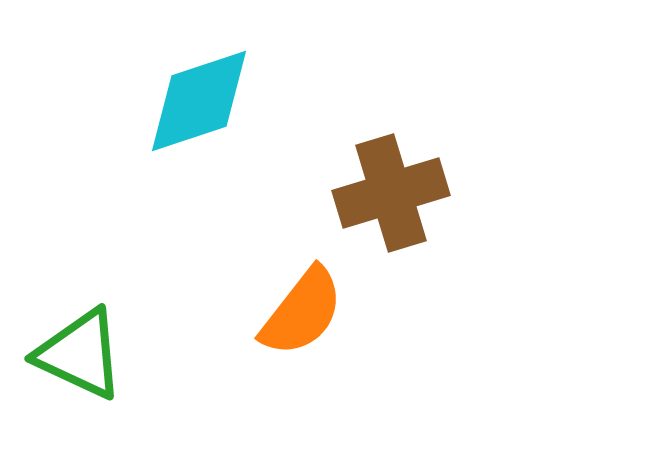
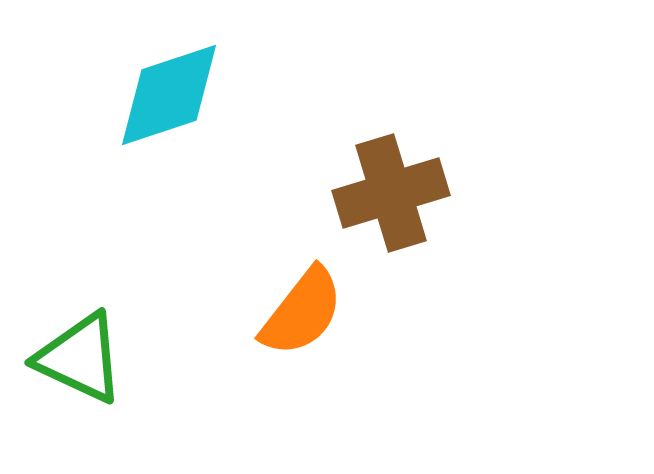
cyan diamond: moved 30 px left, 6 px up
green triangle: moved 4 px down
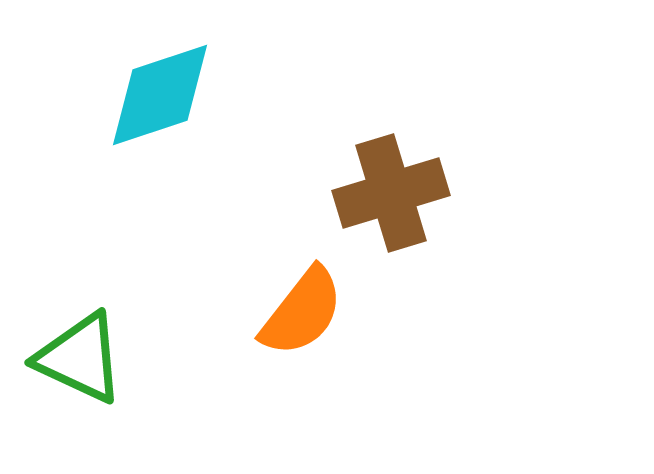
cyan diamond: moved 9 px left
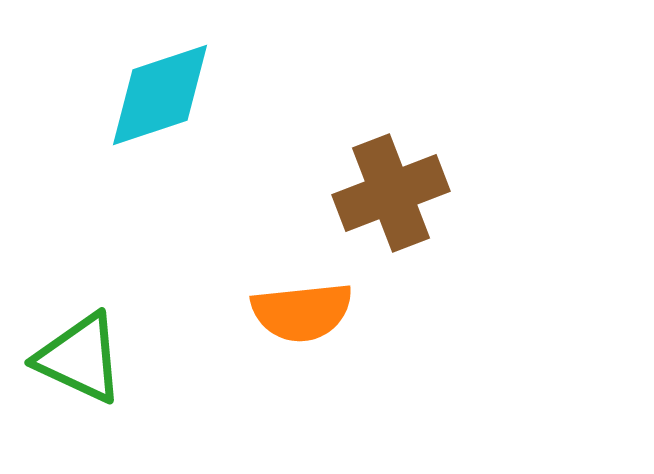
brown cross: rotated 4 degrees counterclockwise
orange semicircle: rotated 46 degrees clockwise
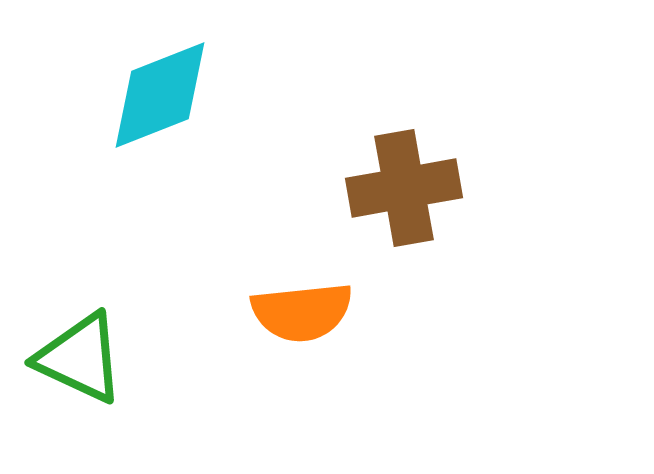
cyan diamond: rotated 3 degrees counterclockwise
brown cross: moved 13 px right, 5 px up; rotated 11 degrees clockwise
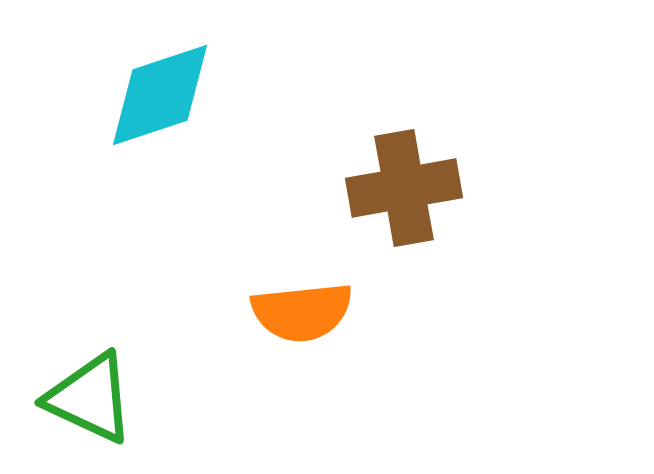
cyan diamond: rotated 3 degrees clockwise
green triangle: moved 10 px right, 40 px down
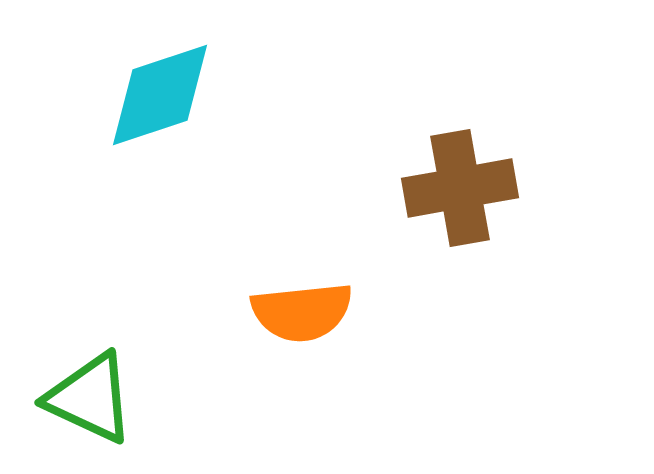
brown cross: moved 56 px right
